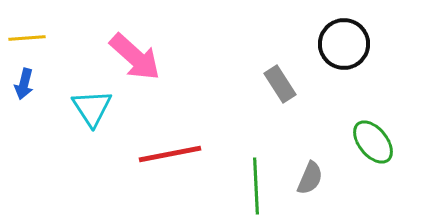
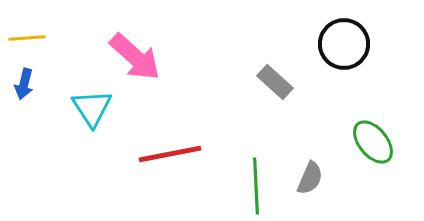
gray rectangle: moved 5 px left, 2 px up; rotated 15 degrees counterclockwise
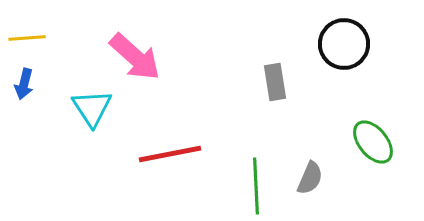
gray rectangle: rotated 39 degrees clockwise
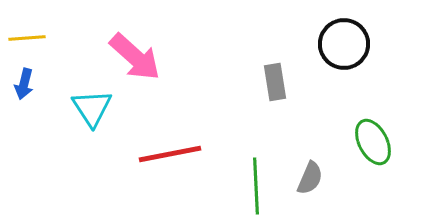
green ellipse: rotated 12 degrees clockwise
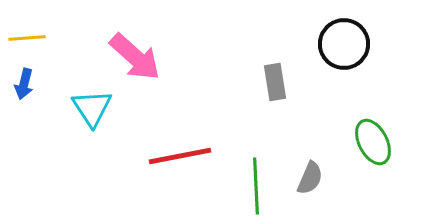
red line: moved 10 px right, 2 px down
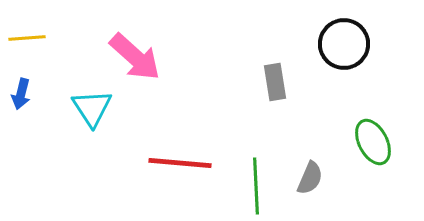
blue arrow: moved 3 px left, 10 px down
red line: moved 7 px down; rotated 16 degrees clockwise
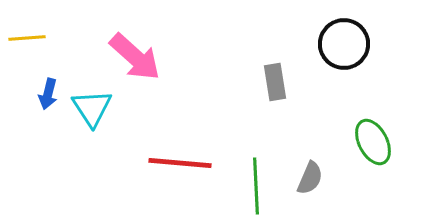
blue arrow: moved 27 px right
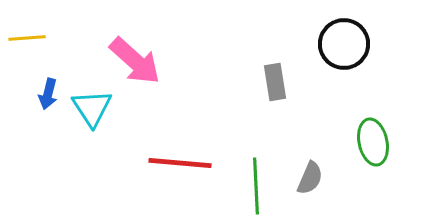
pink arrow: moved 4 px down
green ellipse: rotated 15 degrees clockwise
